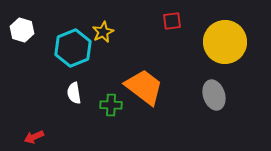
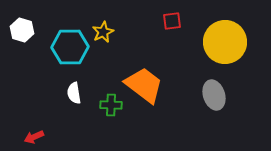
cyan hexagon: moved 3 px left, 1 px up; rotated 21 degrees clockwise
orange trapezoid: moved 2 px up
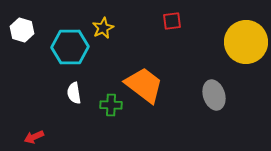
yellow star: moved 4 px up
yellow circle: moved 21 px right
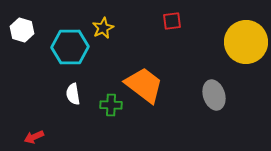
white semicircle: moved 1 px left, 1 px down
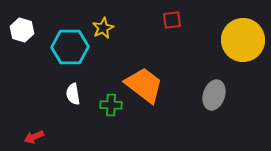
red square: moved 1 px up
yellow circle: moved 3 px left, 2 px up
gray ellipse: rotated 36 degrees clockwise
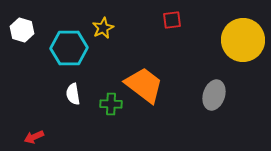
cyan hexagon: moved 1 px left, 1 px down
green cross: moved 1 px up
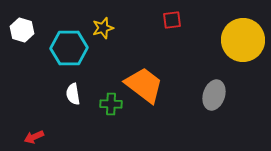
yellow star: rotated 10 degrees clockwise
